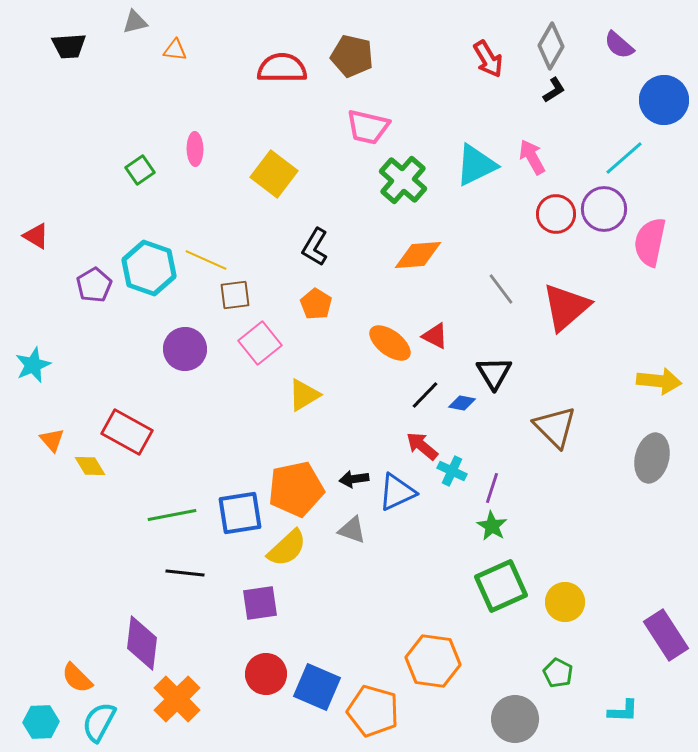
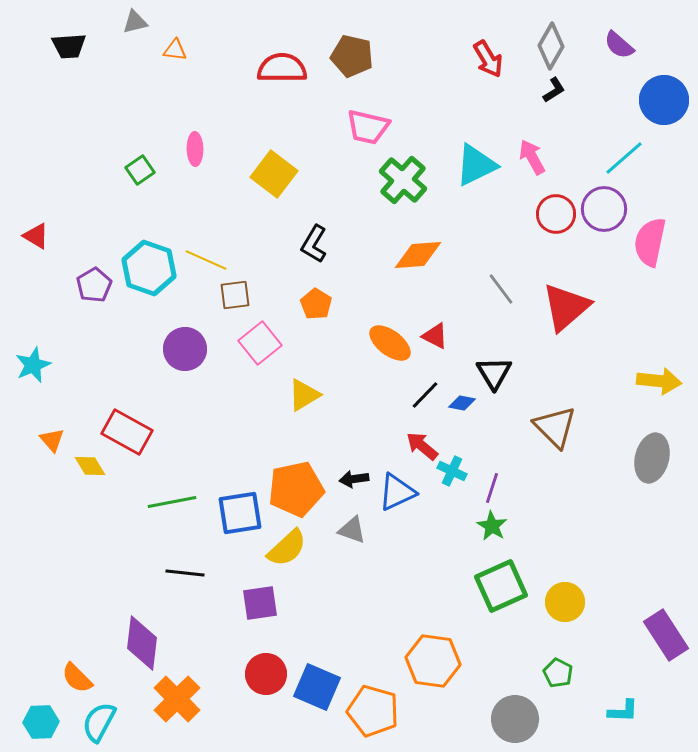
black L-shape at (315, 247): moved 1 px left, 3 px up
green line at (172, 515): moved 13 px up
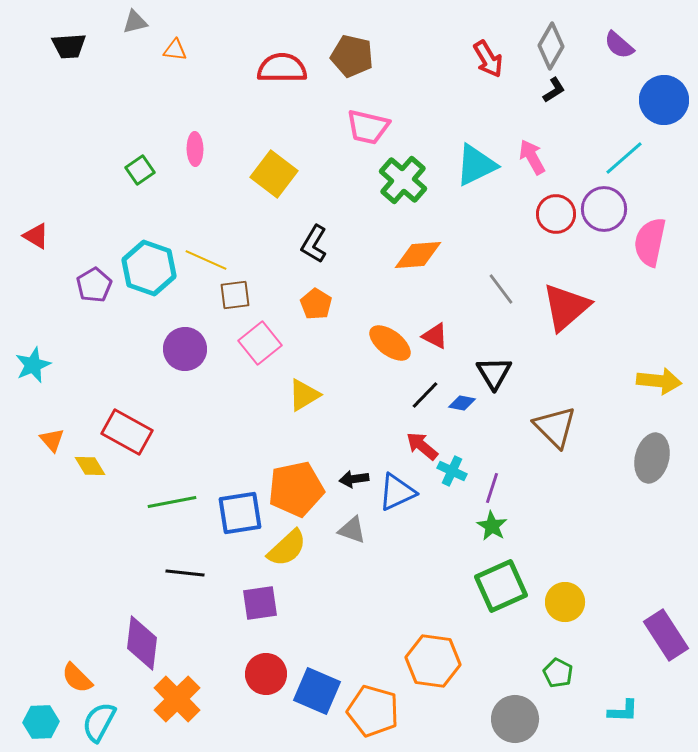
blue square at (317, 687): moved 4 px down
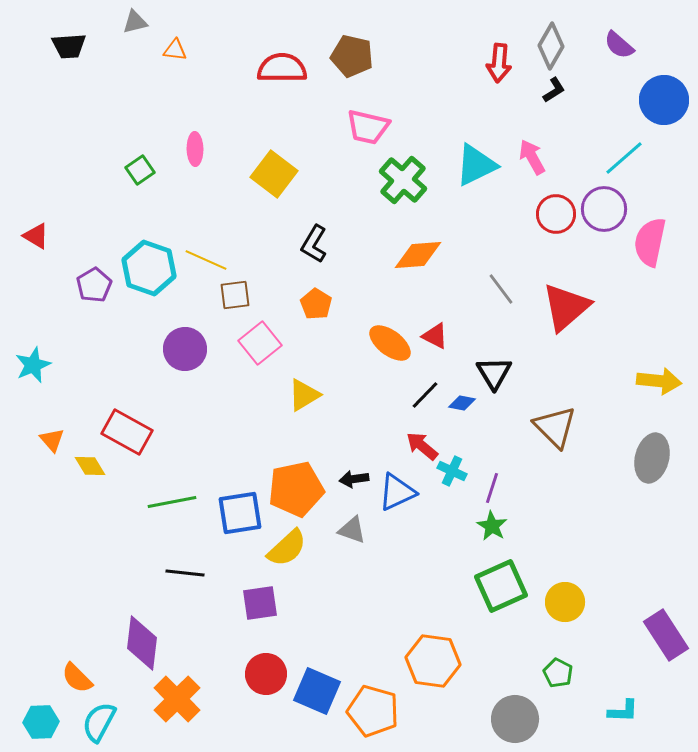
red arrow at (488, 59): moved 11 px right, 4 px down; rotated 36 degrees clockwise
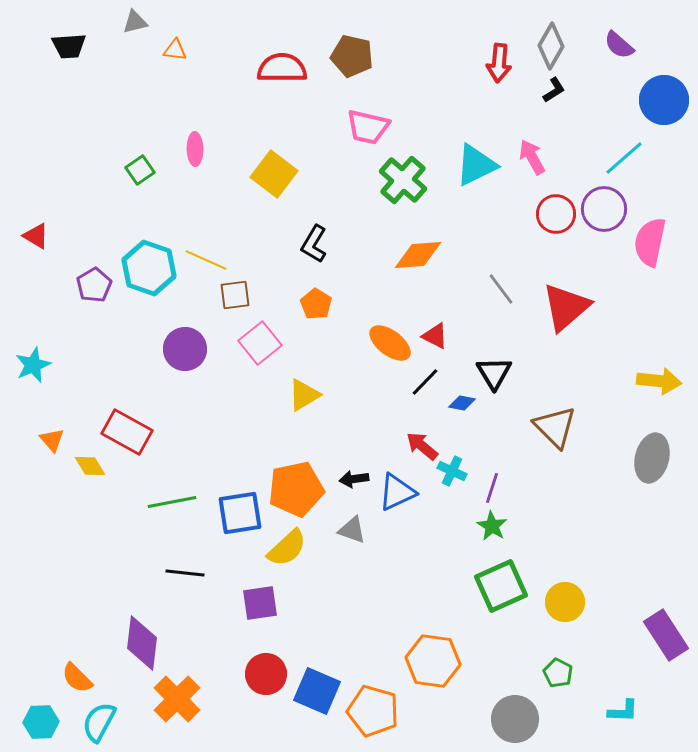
black line at (425, 395): moved 13 px up
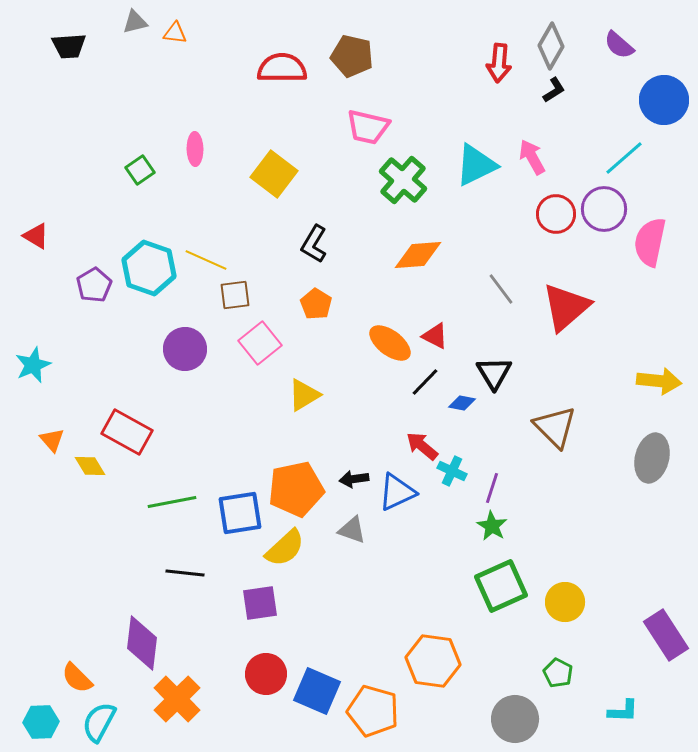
orange triangle at (175, 50): moved 17 px up
yellow semicircle at (287, 548): moved 2 px left
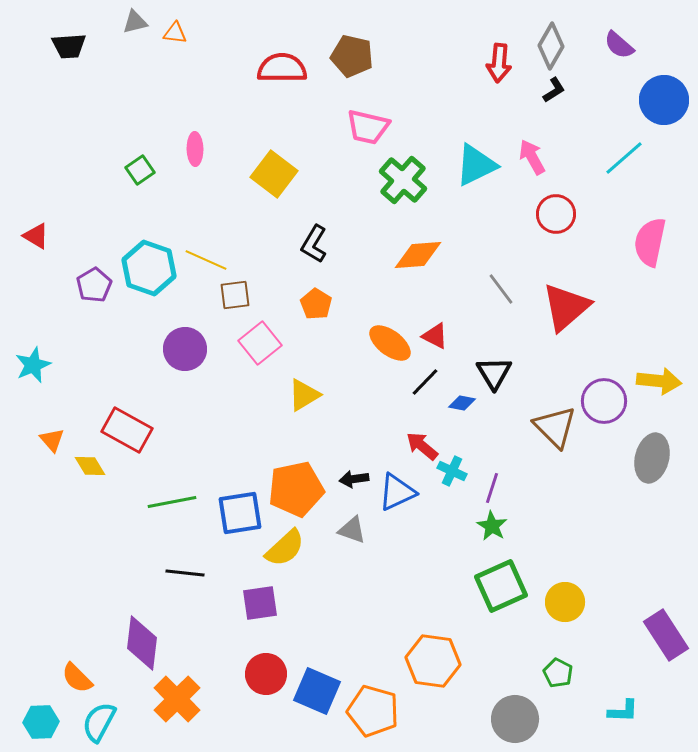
purple circle at (604, 209): moved 192 px down
red rectangle at (127, 432): moved 2 px up
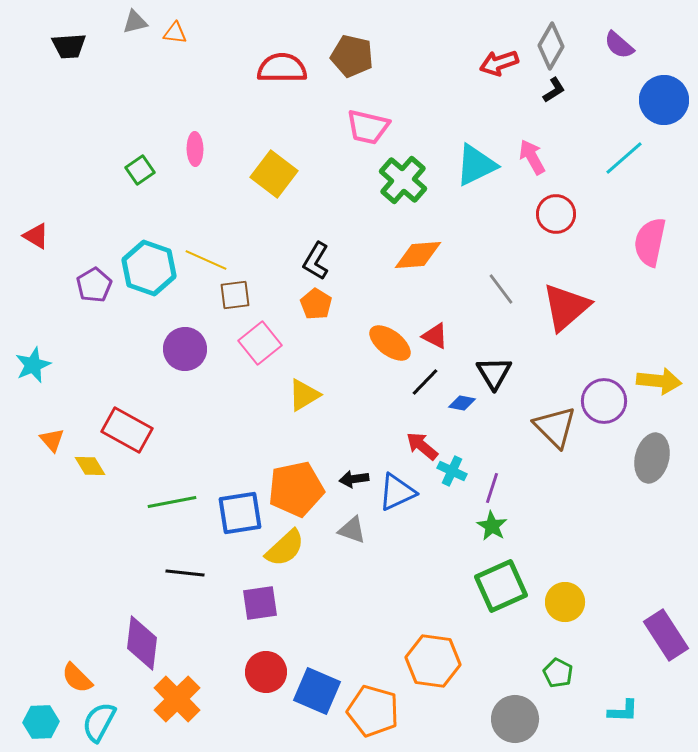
red arrow at (499, 63): rotated 66 degrees clockwise
black L-shape at (314, 244): moved 2 px right, 17 px down
red circle at (266, 674): moved 2 px up
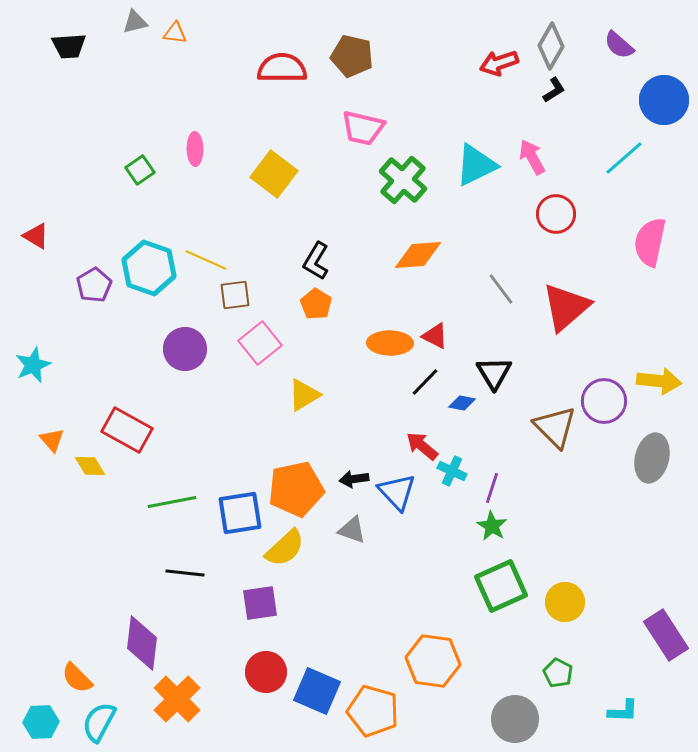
pink trapezoid at (368, 127): moved 5 px left, 1 px down
orange ellipse at (390, 343): rotated 36 degrees counterclockwise
blue triangle at (397, 492): rotated 48 degrees counterclockwise
